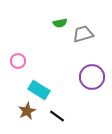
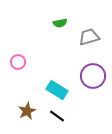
gray trapezoid: moved 6 px right, 3 px down
pink circle: moved 1 px down
purple circle: moved 1 px right, 1 px up
cyan rectangle: moved 18 px right
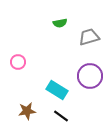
purple circle: moved 3 px left
brown star: rotated 18 degrees clockwise
black line: moved 4 px right
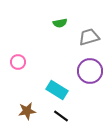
purple circle: moved 5 px up
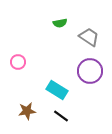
gray trapezoid: rotated 50 degrees clockwise
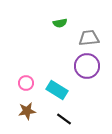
gray trapezoid: moved 1 px down; rotated 40 degrees counterclockwise
pink circle: moved 8 px right, 21 px down
purple circle: moved 3 px left, 5 px up
black line: moved 3 px right, 3 px down
